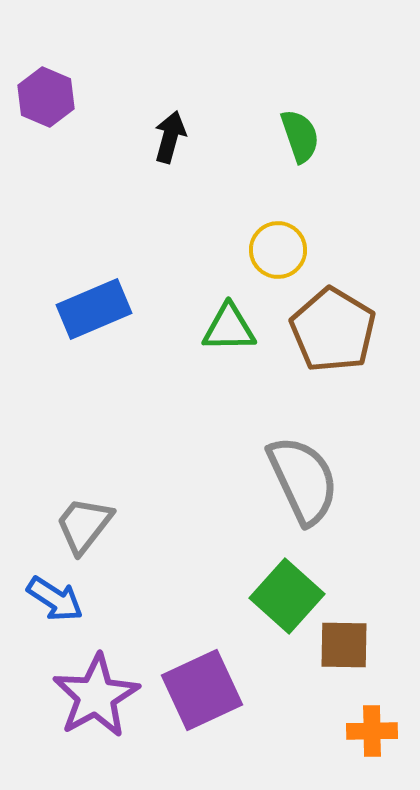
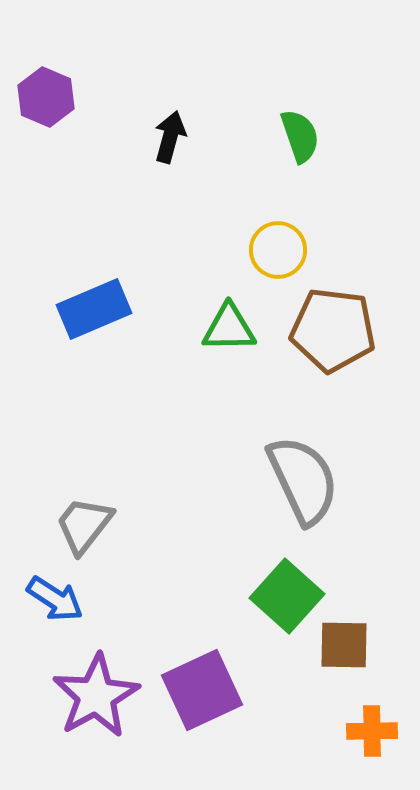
brown pentagon: rotated 24 degrees counterclockwise
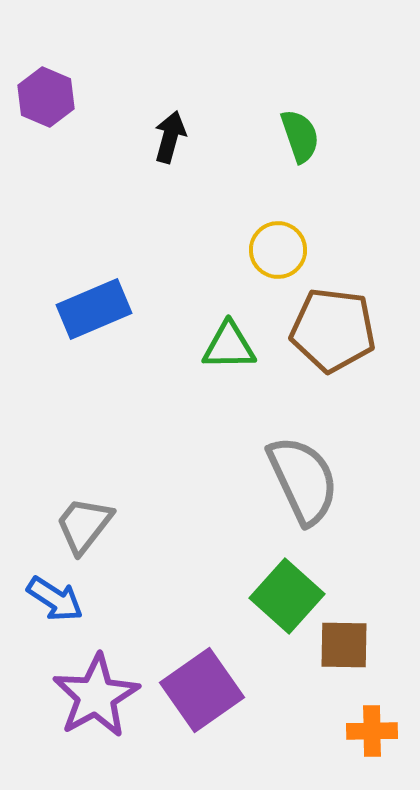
green triangle: moved 18 px down
purple square: rotated 10 degrees counterclockwise
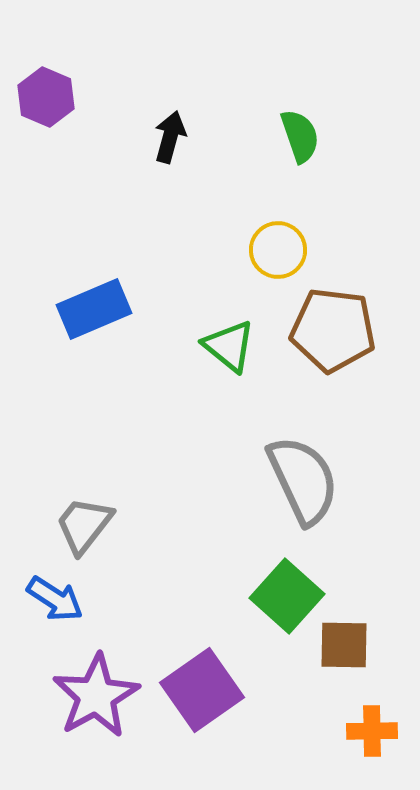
green triangle: rotated 40 degrees clockwise
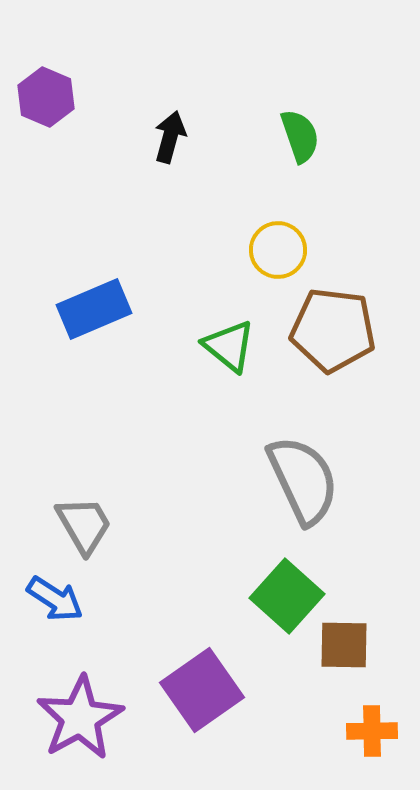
gray trapezoid: rotated 112 degrees clockwise
purple star: moved 16 px left, 22 px down
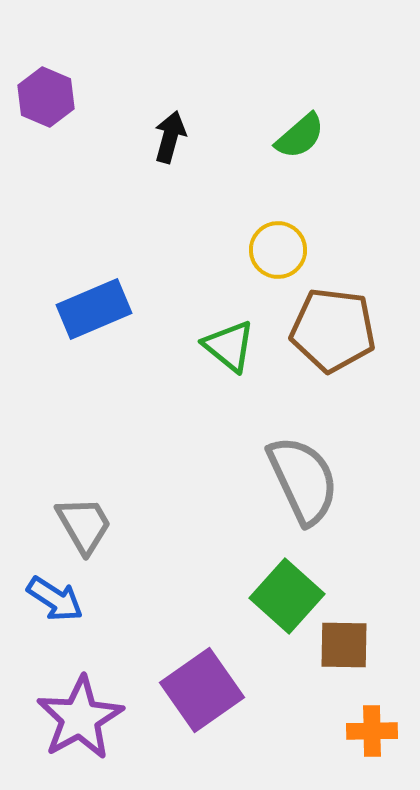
green semicircle: rotated 68 degrees clockwise
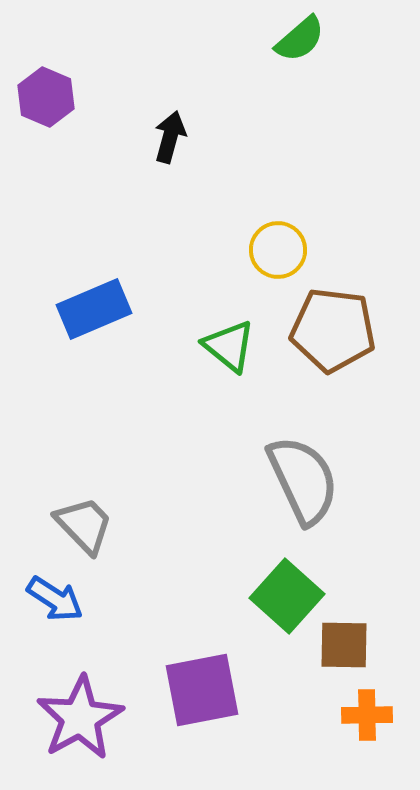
green semicircle: moved 97 px up
gray trapezoid: rotated 14 degrees counterclockwise
purple square: rotated 24 degrees clockwise
orange cross: moved 5 px left, 16 px up
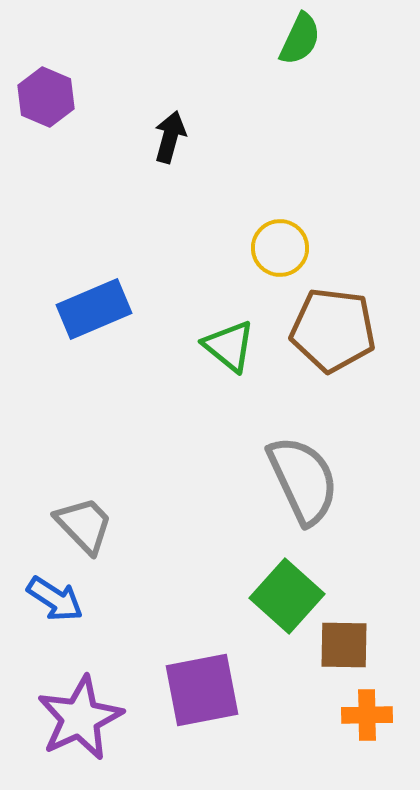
green semicircle: rotated 24 degrees counterclockwise
yellow circle: moved 2 px right, 2 px up
purple star: rotated 4 degrees clockwise
